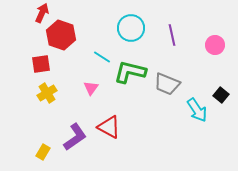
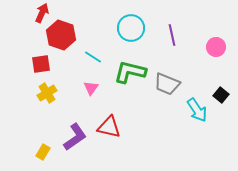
pink circle: moved 1 px right, 2 px down
cyan line: moved 9 px left
red triangle: rotated 15 degrees counterclockwise
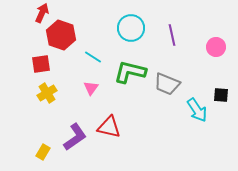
black square: rotated 35 degrees counterclockwise
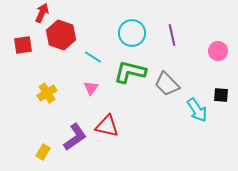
cyan circle: moved 1 px right, 5 px down
pink circle: moved 2 px right, 4 px down
red square: moved 18 px left, 19 px up
gray trapezoid: rotated 24 degrees clockwise
red triangle: moved 2 px left, 1 px up
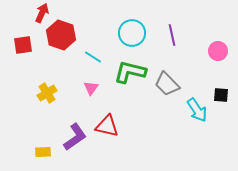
yellow rectangle: rotated 56 degrees clockwise
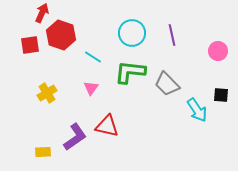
red square: moved 7 px right
green L-shape: rotated 8 degrees counterclockwise
